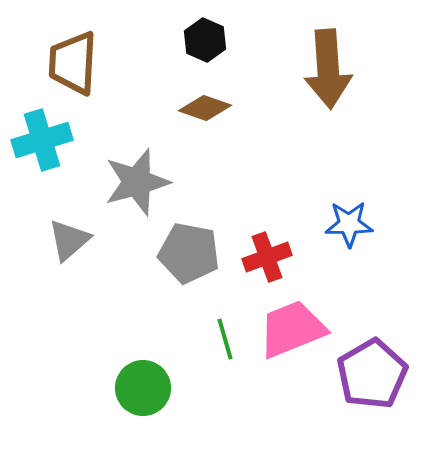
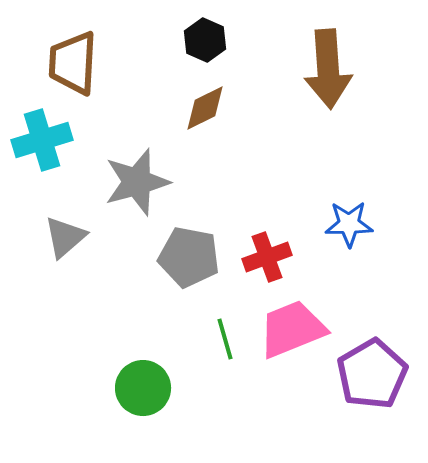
brown diamond: rotated 45 degrees counterclockwise
gray triangle: moved 4 px left, 3 px up
gray pentagon: moved 4 px down
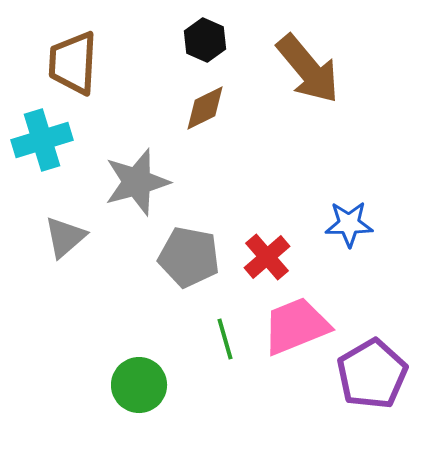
brown arrow: moved 20 px left; rotated 36 degrees counterclockwise
red cross: rotated 21 degrees counterclockwise
pink trapezoid: moved 4 px right, 3 px up
green circle: moved 4 px left, 3 px up
